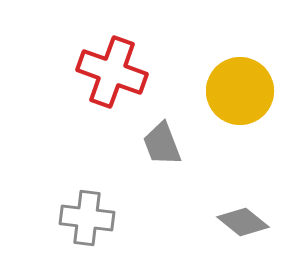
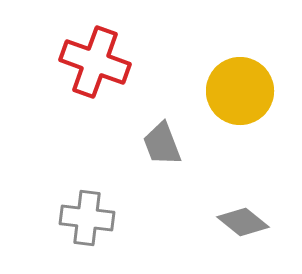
red cross: moved 17 px left, 10 px up
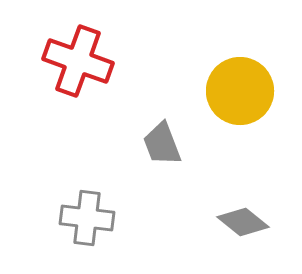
red cross: moved 17 px left, 1 px up
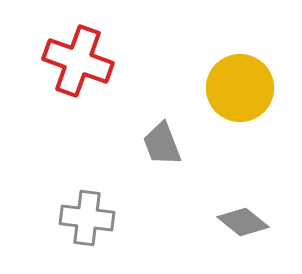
yellow circle: moved 3 px up
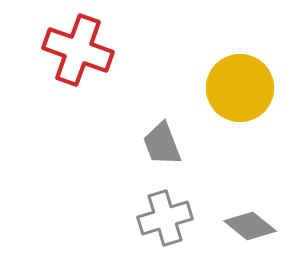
red cross: moved 11 px up
gray cross: moved 78 px right; rotated 24 degrees counterclockwise
gray diamond: moved 7 px right, 4 px down
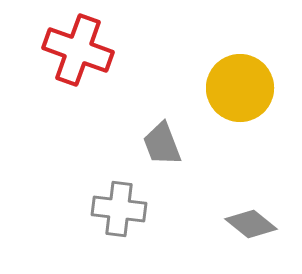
gray cross: moved 46 px left, 9 px up; rotated 24 degrees clockwise
gray diamond: moved 1 px right, 2 px up
